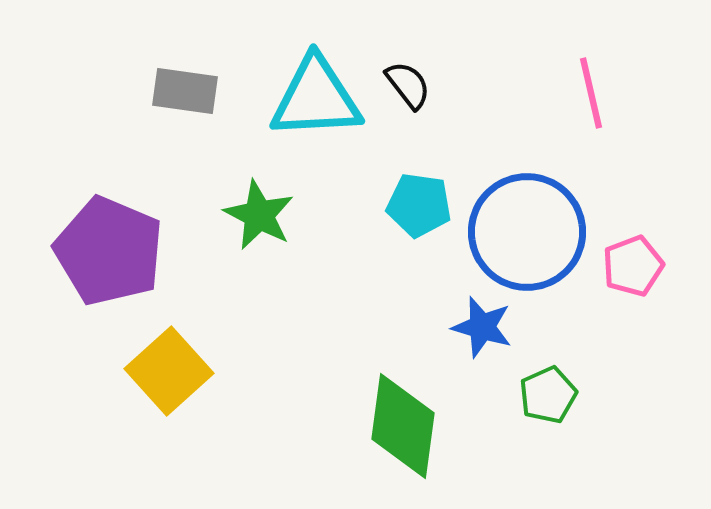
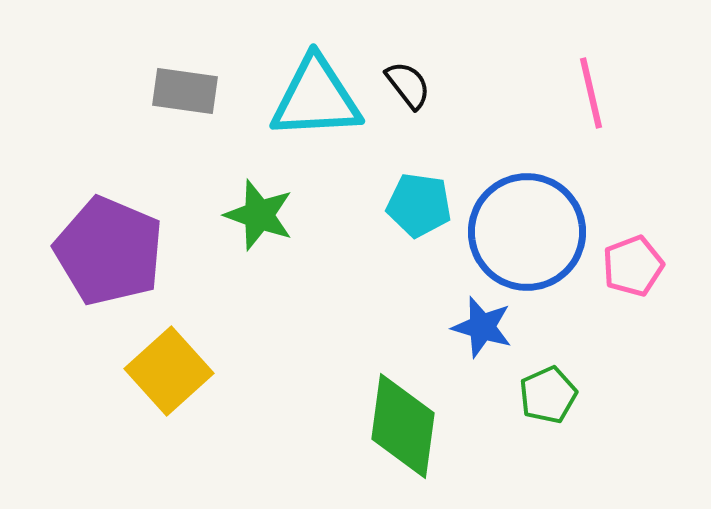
green star: rotated 8 degrees counterclockwise
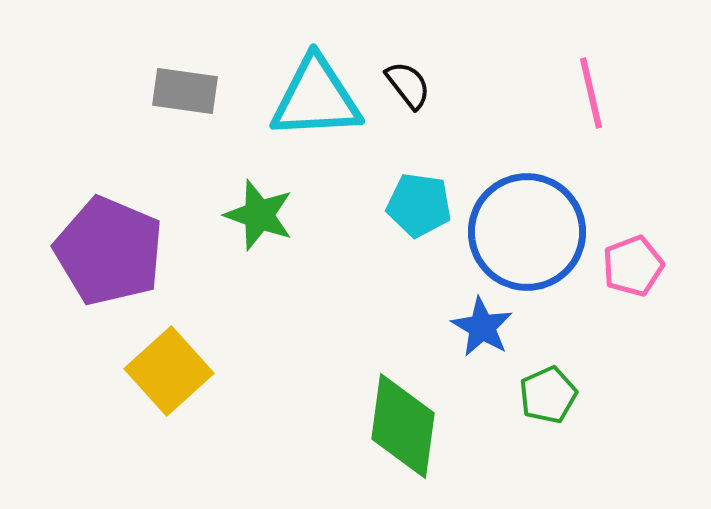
blue star: rotated 14 degrees clockwise
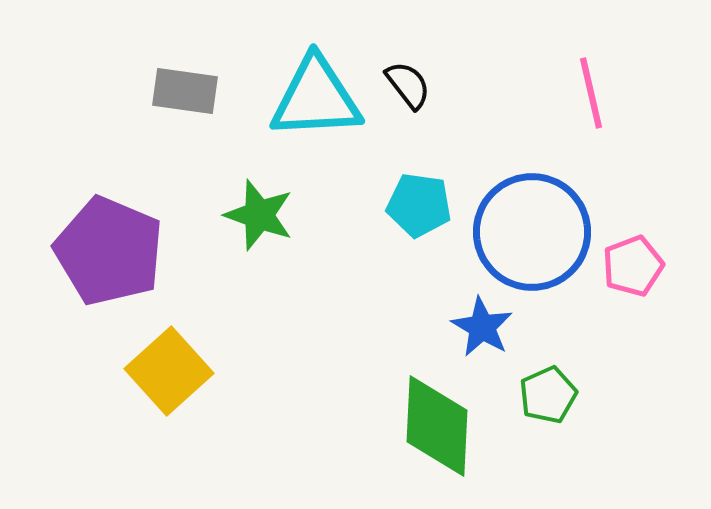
blue circle: moved 5 px right
green diamond: moved 34 px right; rotated 5 degrees counterclockwise
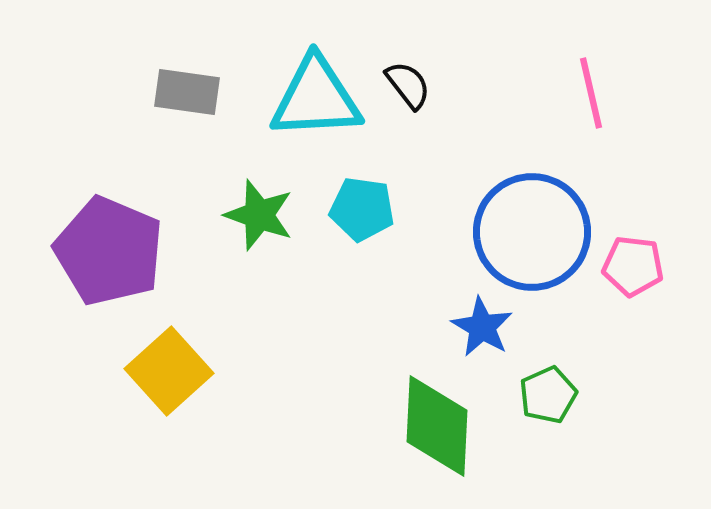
gray rectangle: moved 2 px right, 1 px down
cyan pentagon: moved 57 px left, 4 px down
pink pentagon: rotated 28 degrees clockwise
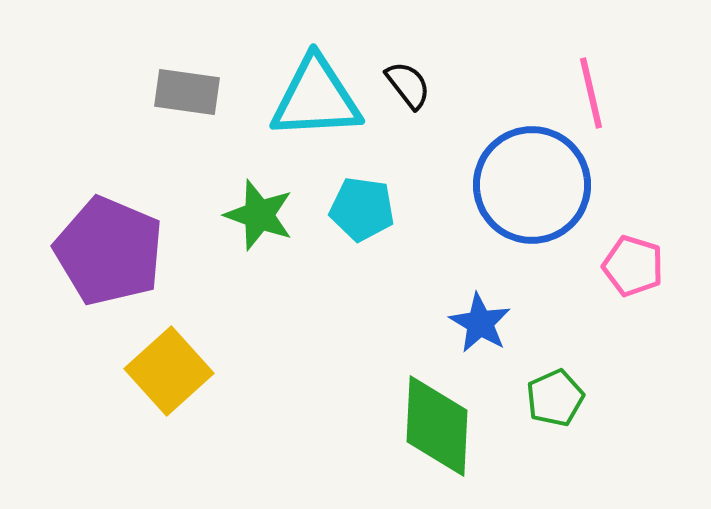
blue circle: moved 47 px up
pink pentagon: rotated 10 degrees clockwise
blue star: moved 2 px left, 4 px up
green pentagon: moved 7 px right, 3 px down
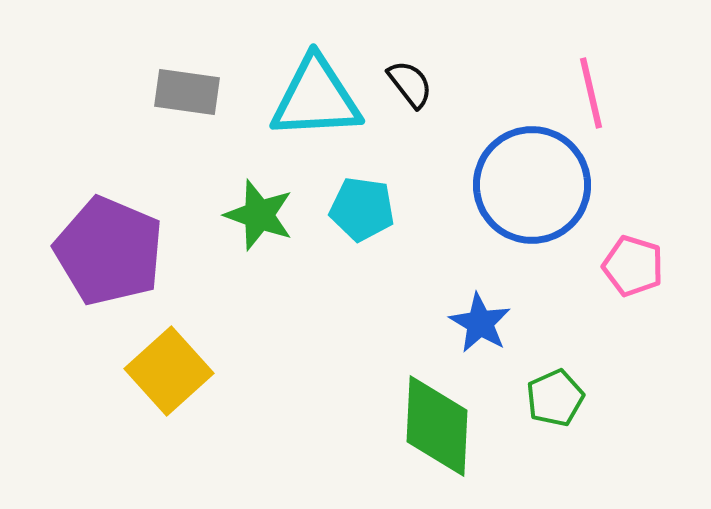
black semicircle: moved 2 px right, 1 px up
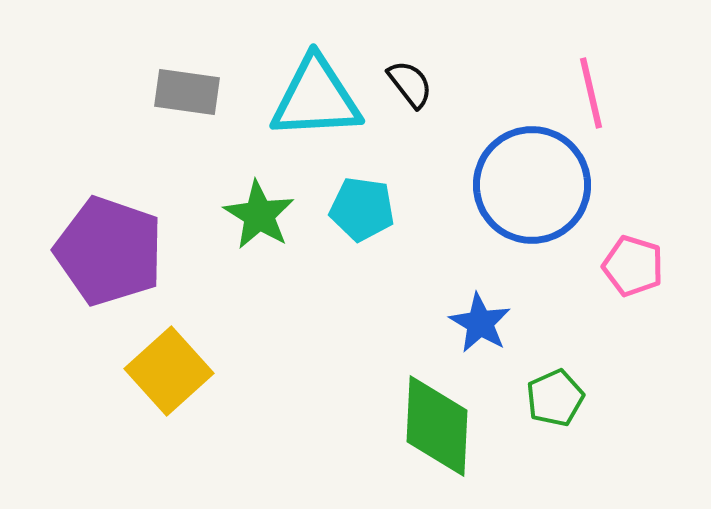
green star: rotated 12 degrees clockwise
purple pentagon: rotated 4 degrees counterclockwise
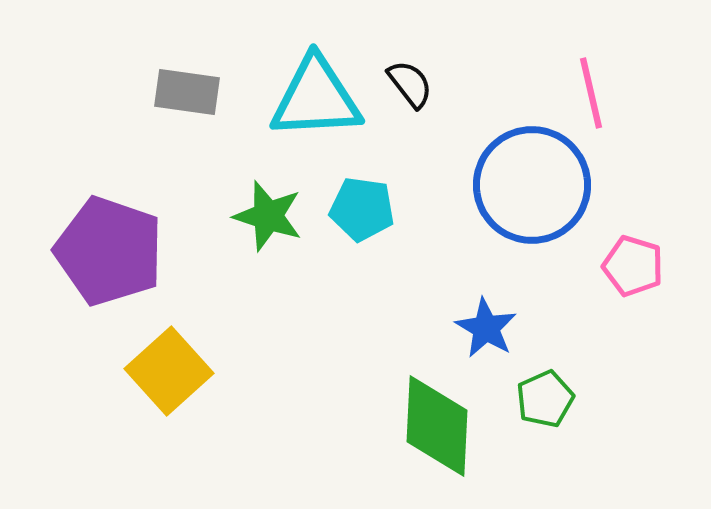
green star: moved 9 px right, 1 px down; rotated 14 degrees counterclockwise
blue star: moved 6 px right, 5 px down
green pentagon: moved 10 px left, 1 px down
